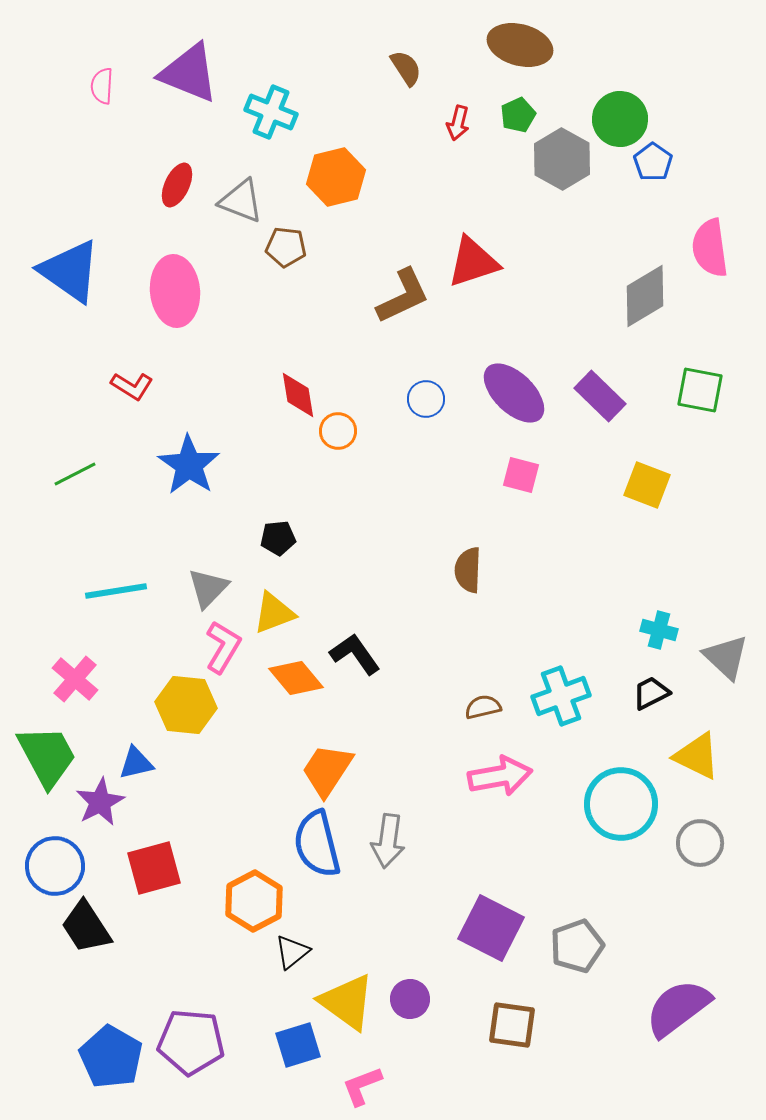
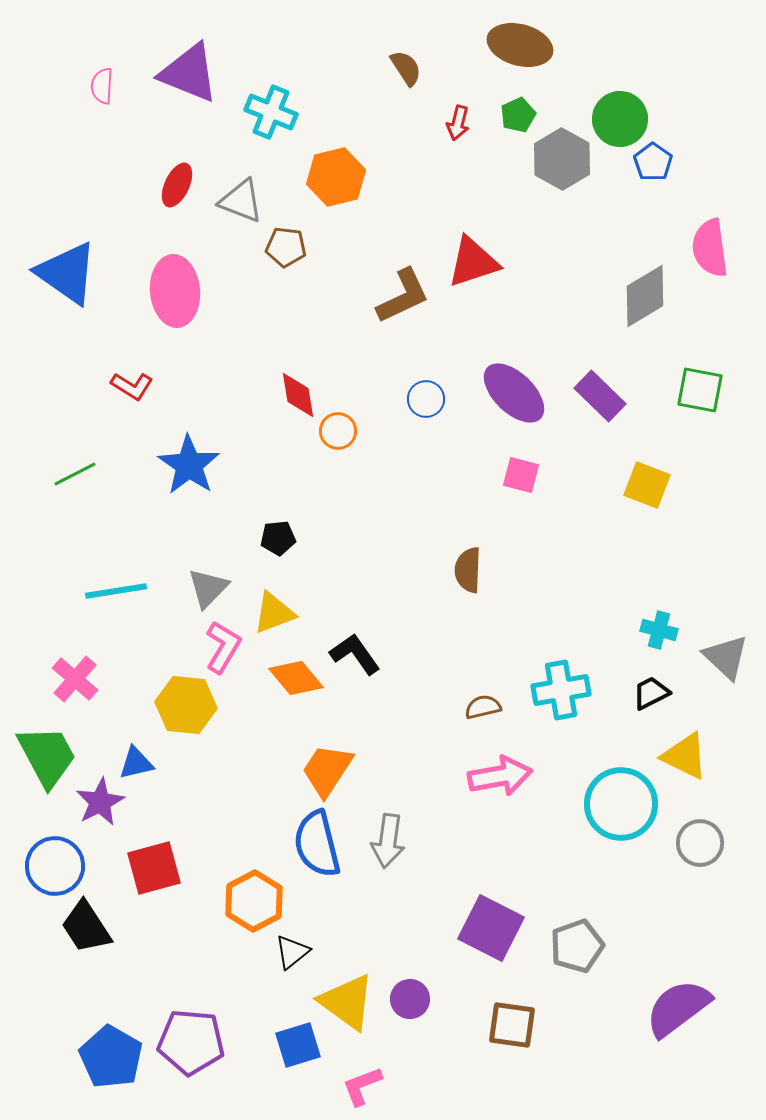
blue triangle at (70, 271): moved 3 px left, 2 px down
cyan cross at (561, 696): moved 6 px up; rotated 10 degrees clockwise
yellow triangle at (697, 756): moved 12 px left
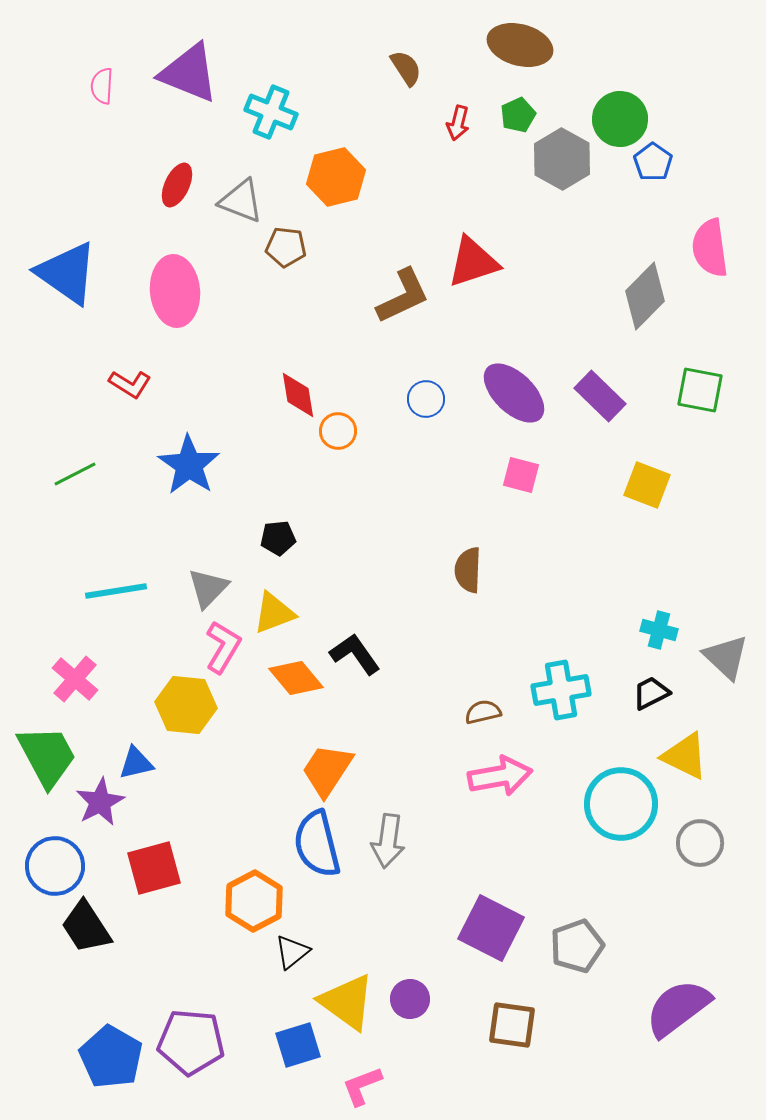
gray diamond at (645, 296): rotated 14 degrees counterclockwise
red L-shape at (132, 386): moved 2 px left, 2 px up
brown semicircle at (483, 707): moved 5 px down
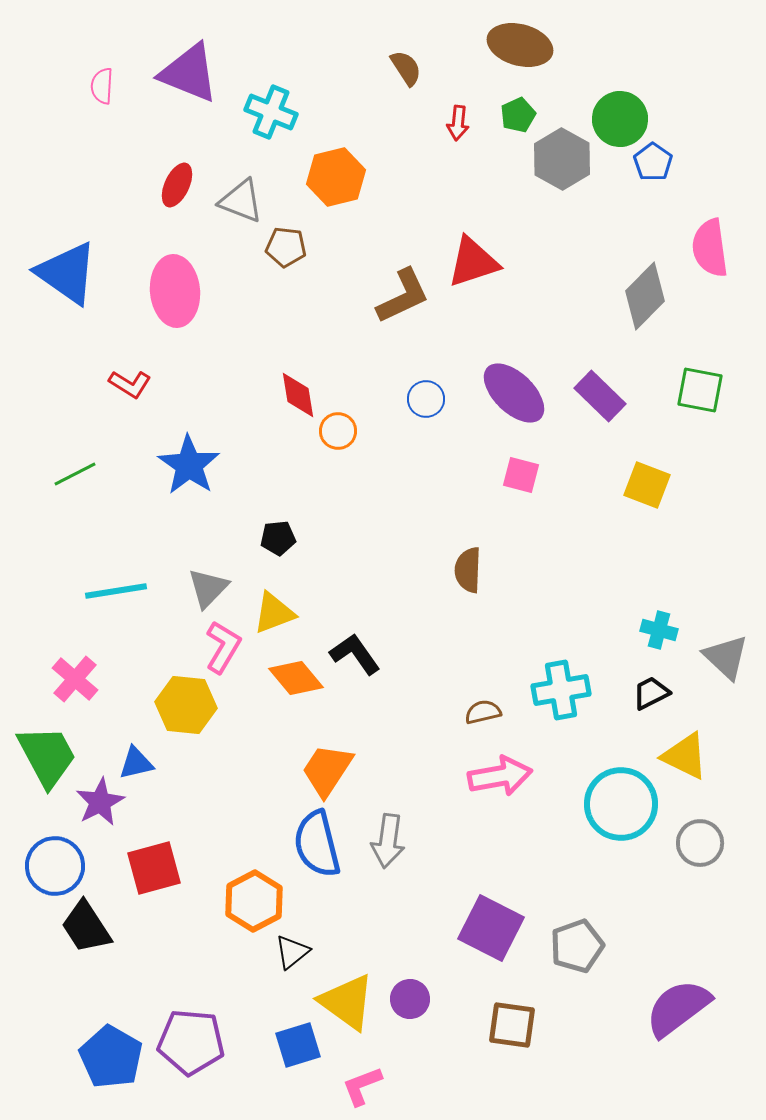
red arrow at (458, 123): rotated 8 degrees counterclockwise
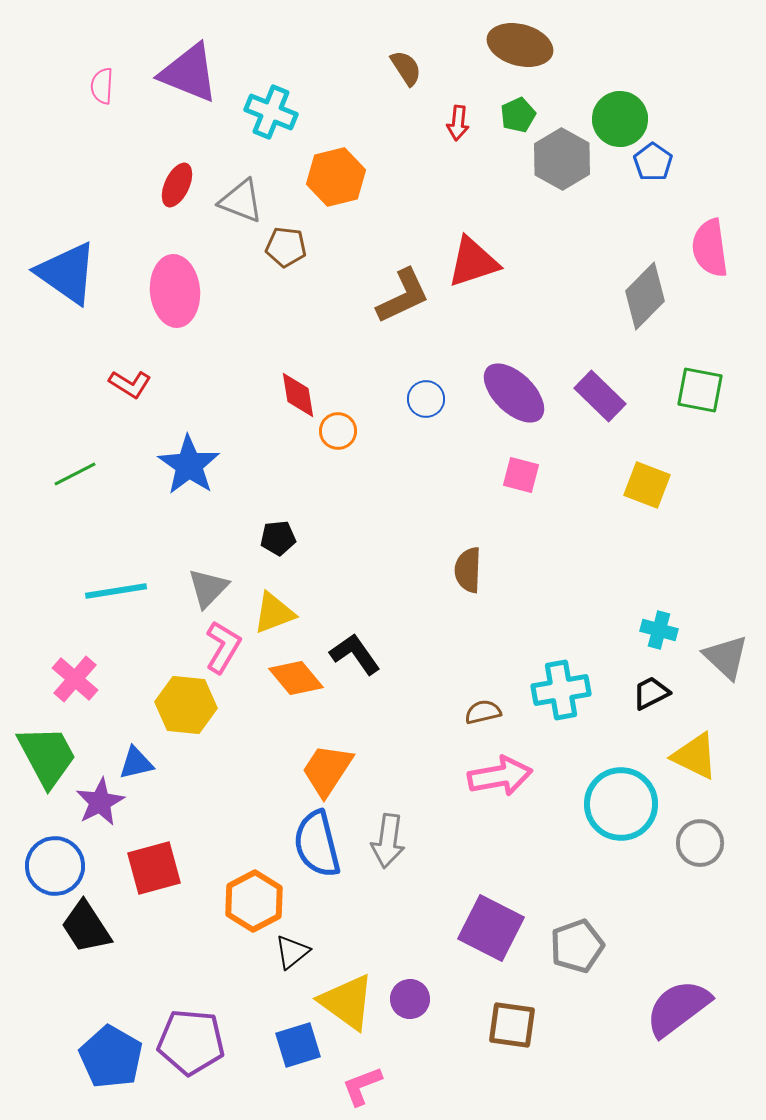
yellow triangle at (685, 756): moved 10 px right
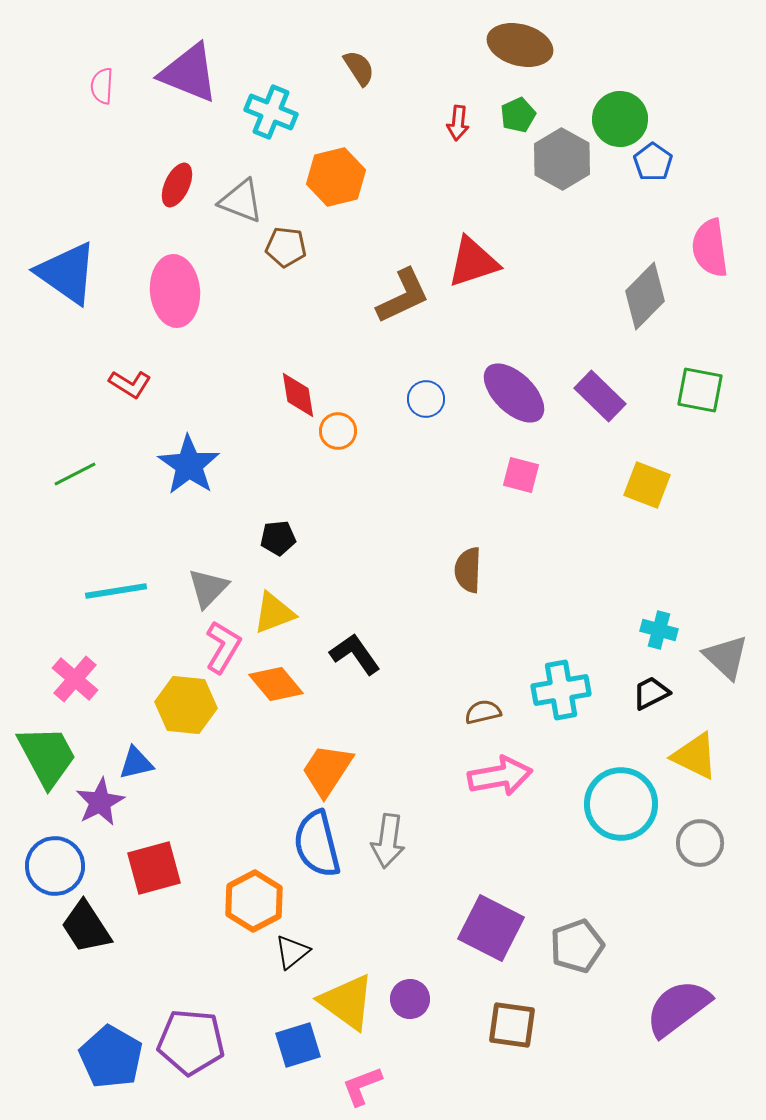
brown semicircle at (406, 68): moved 47 px left
orange diamond at (296, 678): moved 20 px left, 6 px down
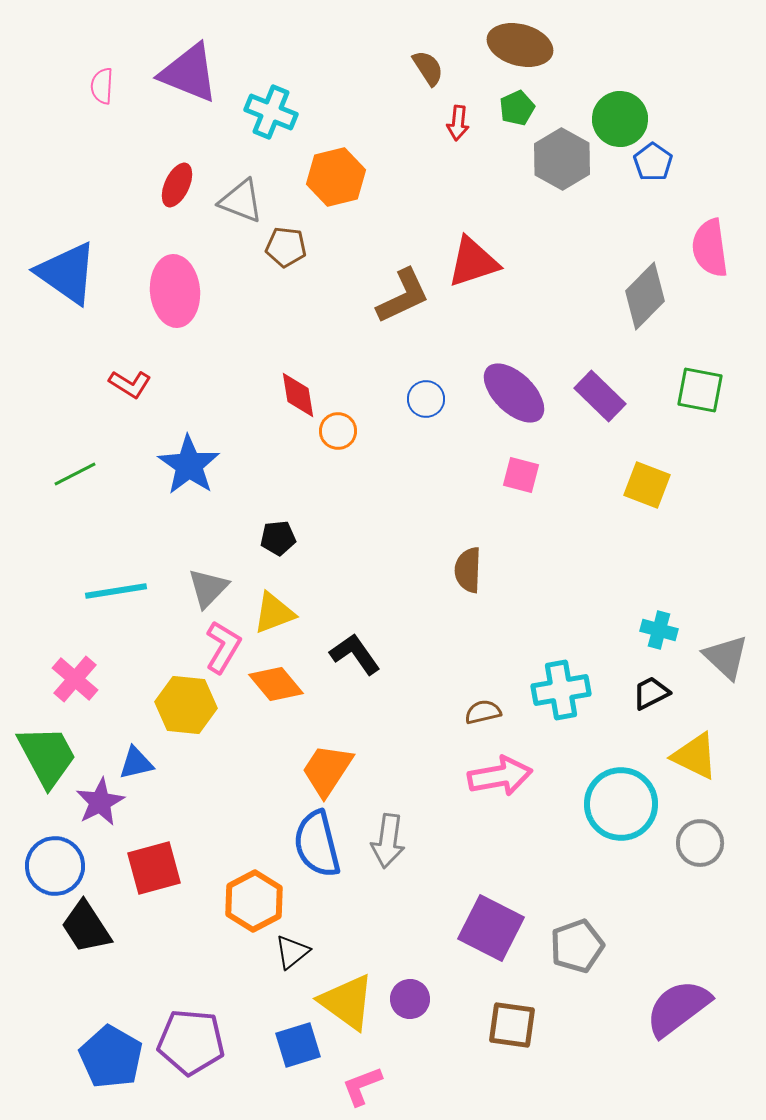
brown semicircle at (359, 68): moved 69 px right
green pentagon at (518, 115): moved 1 px left, 7 px up
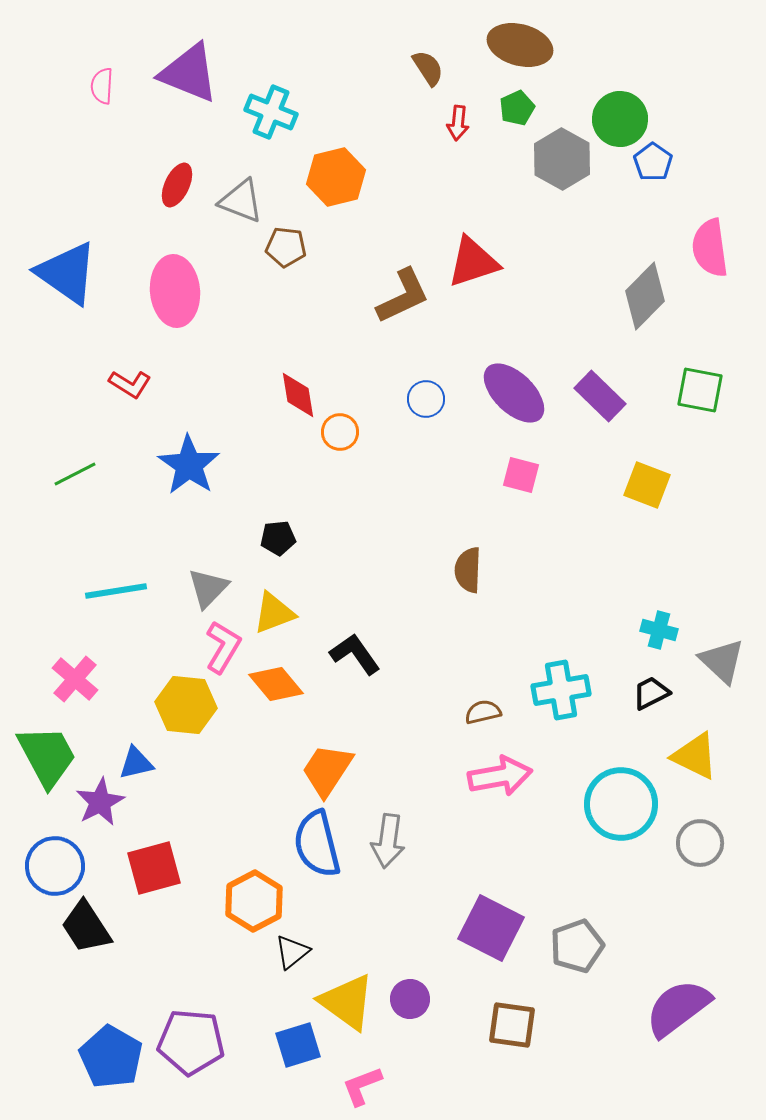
orange circle at (338, 431): moved 2 px right, 1 px down
gray triangle at (726, 657): moved 4 px left, 4 px down
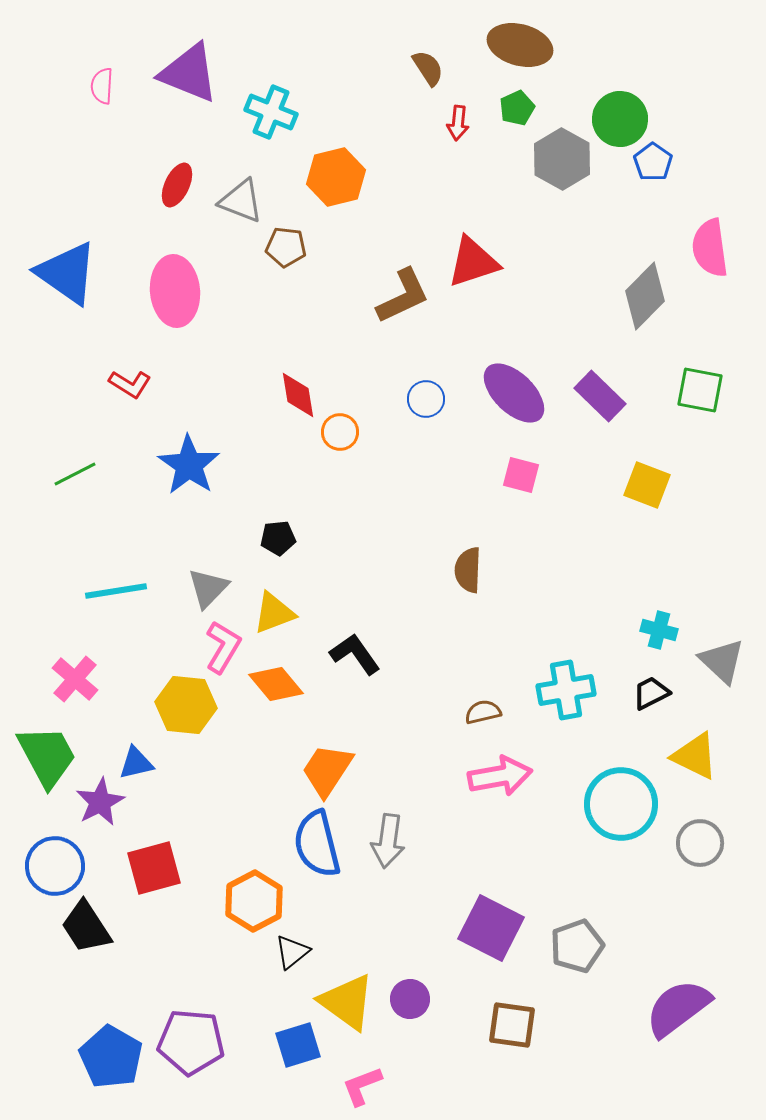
cyan cross at (561, 690): moved 5 px right
